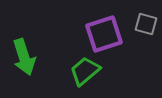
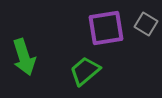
gray square: rotated 15 degrees clockwise
purple square: moved 2 px right, 6 px up; rotated 9 degrees clockwise
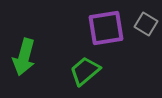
green arrow: rotated 33 degrees clockwise
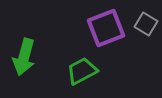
purple square: rotated 12 degrees counterclockwise
green trapezoid: moved 3 px left; rotated 12 degrees clockwise
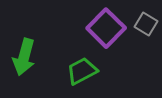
purple square: rotated 24 degrees counterclockwise
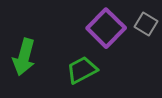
green trapezoid: moved 1 px up
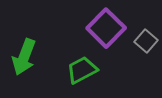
gray square: moved 17 px down; rotated 10 degrees clockwise
green arrow: rotated 6 degrees clockwise
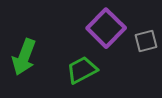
gray square: rotated 35 degrees clockwise
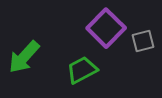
gray square: moved 3 px left
green arrow: rotated 21 degrees clockwise
